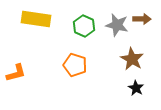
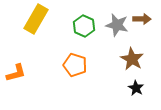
yellow rectangle: rotated 68 degrees counterclockwise
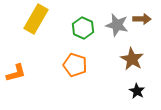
green hexagon: moved 1 px left, 2 px down
black star: moved 1 px right, 3 px down
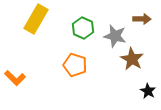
gray star: moved 2 px left, 11 px down
orange L-shape: moved 1 px left, 5 px down; rotated 60 degrees clockwise
black star: moved 11 px right
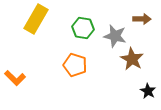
green hexagon: rotated 15 degrees counterclockwise
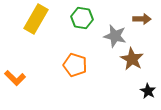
green hexagon: moved 1 px left, 10 px up
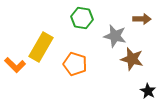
yellow rectangle: moved 5 px right, 28 px down
brown star: rotated 15 degrees counterclockwise
orange pentagon: moved 1 px up
orange L-shape: moved 13 px up
